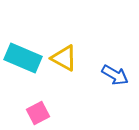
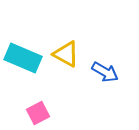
yellow triangle: moved 2 px right, 4 px up
blue arrow: moved 10 px left, 3 px up
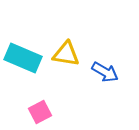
yellow triangle: rotated 20 degrees counterclockwise
pink square: moved 2 px right, 1 px up
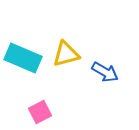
yellow triangle: rotated 24 degrees counterclockwise
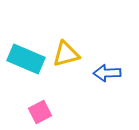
cyan rectangle: moved 3 px right, 1 px down
blue arrow: moved 2 px right, 1 px down; rotated 148 degrees clockwise
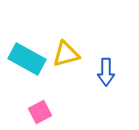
cyan rectangle: moved 1 px right; rotated 6 degrees clockwise
blue arrow: moved 1 px left, 1 px up; rotated 88 degrees counterclockwise
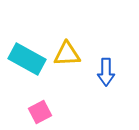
yellow triangle: moved 1 px right; rotated 12 degrees clockwise
